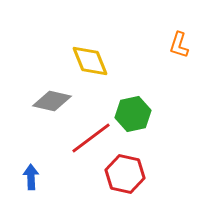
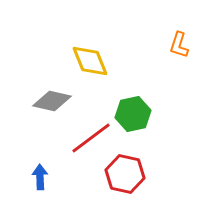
blue arrow: moved 9 px right
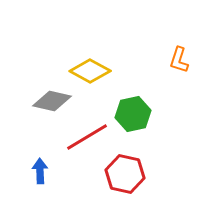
orange L-shape: moved 15 px down
yellow diamond: moved 10 px down; rotated 39 degrees counterclockwise
red line: moved 4 px left, 1 px up; rotated 6 degrees clockwise
blue arrow: moved 6 px up
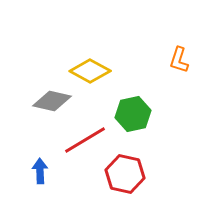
red line: moved 2 px left, 3 px down
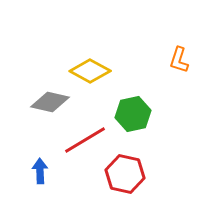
gray diamond: moved 2 px left, 1 px down
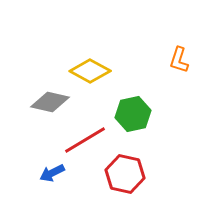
blue arrow: moved 12 px right, 2 px down; rotated 115 degrees counterclockwise
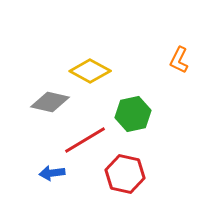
orange L-shape: rotated 8 degrees clockwise
blue arrow: rotated 20 degrees clockwise
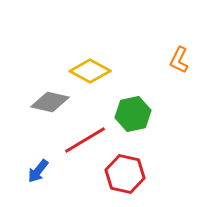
blue arrow: moved 14 px left, 2 px up; rotated 45 degrees counterclockwise
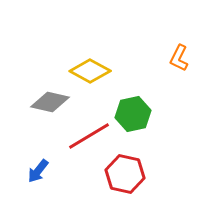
orange L-shape: moved 2 px up
red line: moved 4 px right, 4 px up
